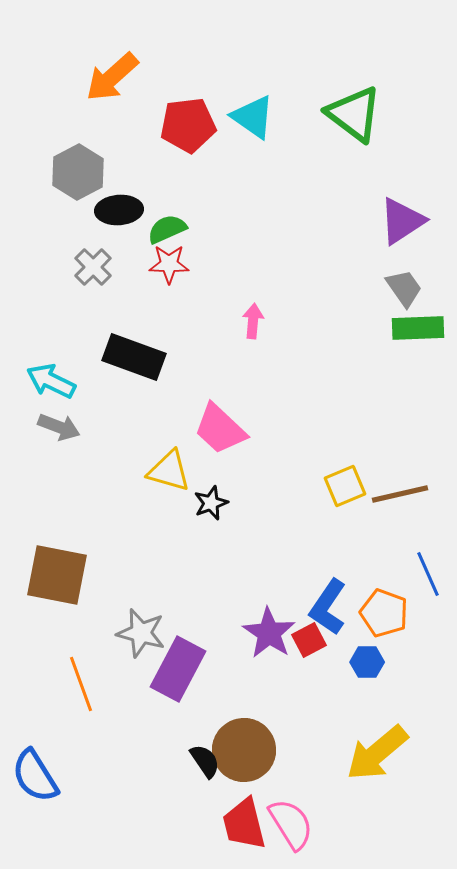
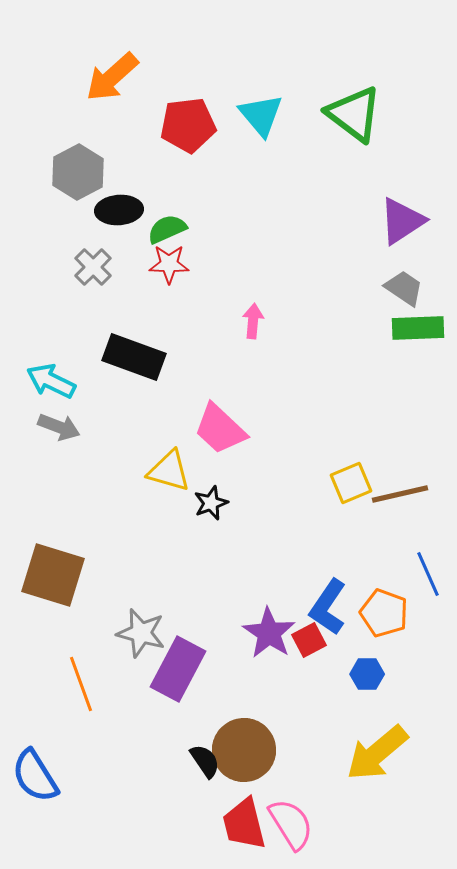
cyan triangle: moved 8 px right, 2 px up; rotated 15 degrees clockwise
gray trapezoid: rotated 21 degrees counterclockwise
yellow square: moved 6 px right, 3 px up
brown square: moved 4 px left; rotated 6 degrees clockwise
blue hexagon: moved 12 px down
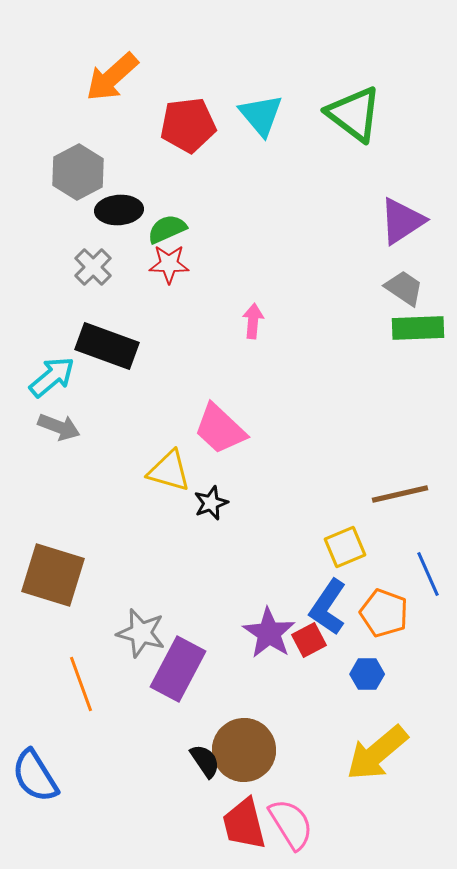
black rectangle: moved 27 px left, 11 px up
cyan arrow: moved 1 px right, 4 px up; rotated 114 degrees clockwise
yellow square: moved 6 px left, 64 px down
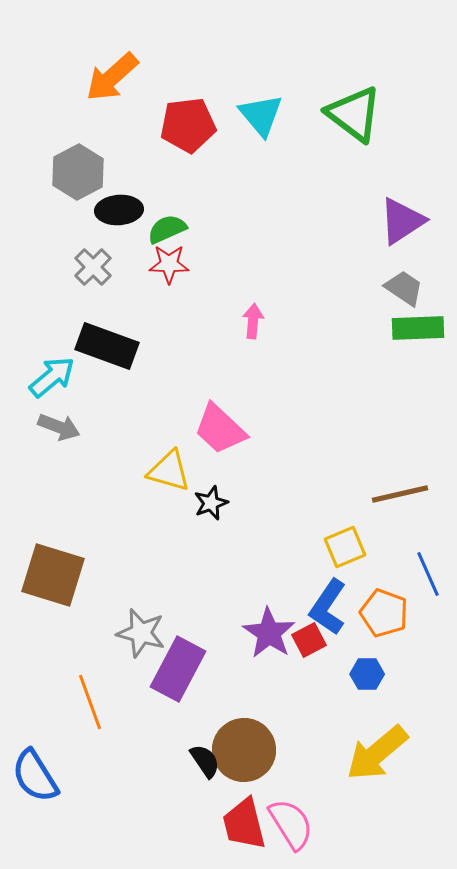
orange line: moved 9 px right, 18 px down
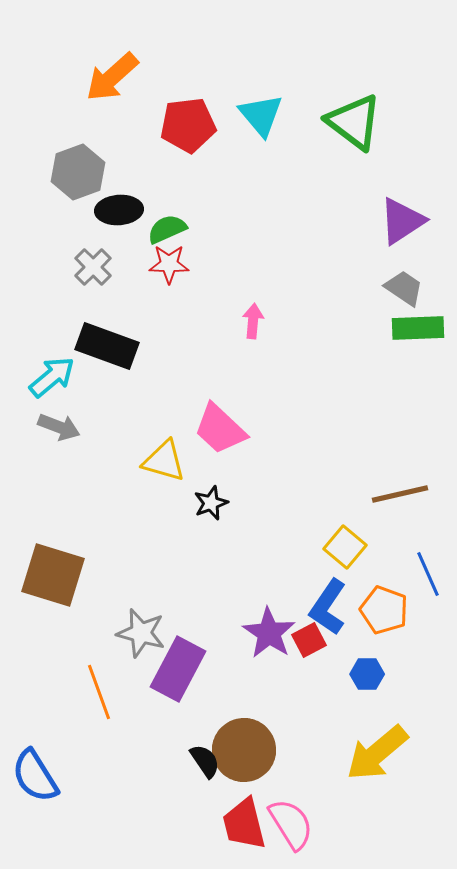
green triangle: moved 8 px down
gray hexagon: rotated 8 degrees clockwise
yellow triangle: moved 5 px left, 10 px up
yellow square: rotated 27 degrees counterclockwise
orange pentagon: moved 3 px up
orange line: moved 9 px right, 10 px up
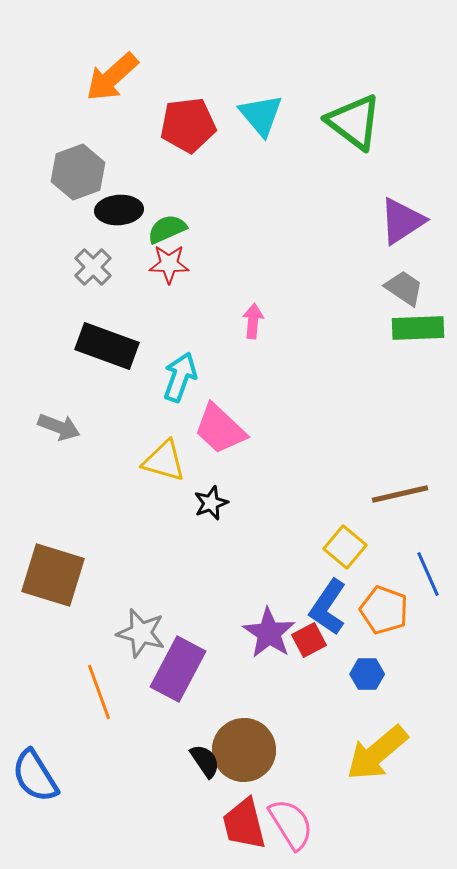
cyan arrow: moved 128 px right; rotated 30 degrees counterclockwise
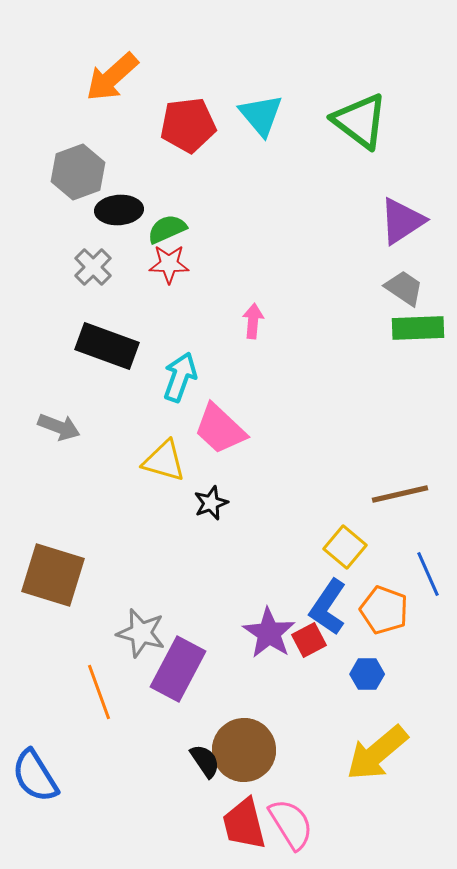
green triangle: moved 6 px right, 1 px up
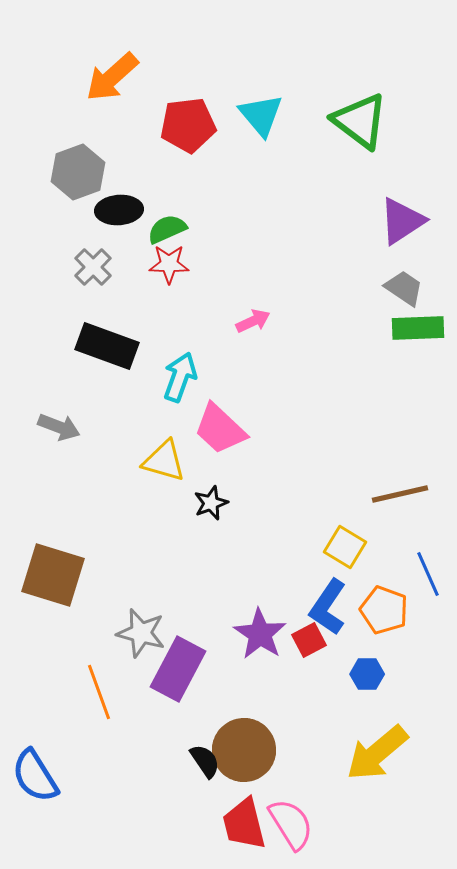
pink arrow: rotated 60 degrees clockwise
yellow square: rotated 9 degrees counterclockwise
purple star: moved 9 px left, 1 px down
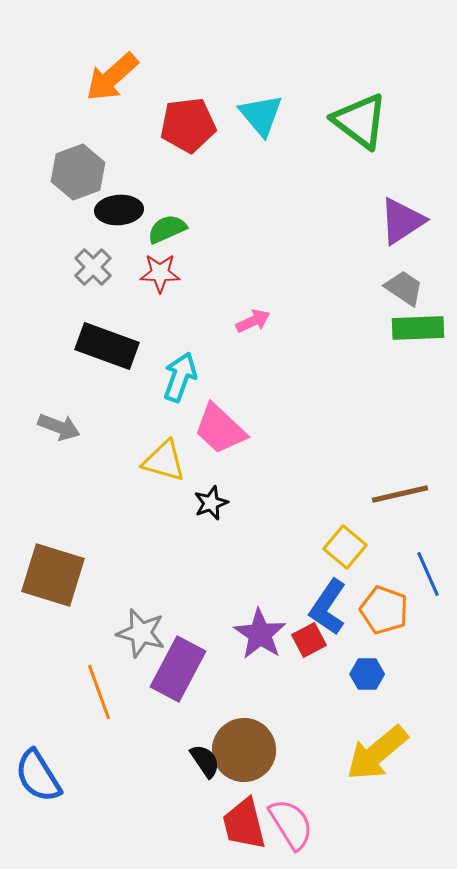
red star: moved 9 px left, 9 px down
yellow square: rotated 9 degrees clockwise
blue semicircle: moved 3 px right
